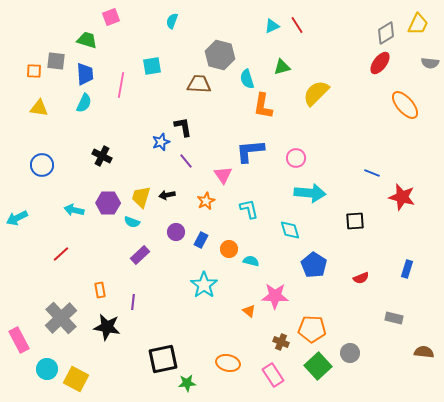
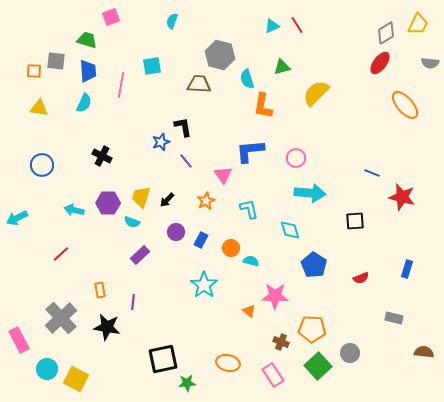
blue trapezoid at (85, 74): moved 3 px right, 3 px up
black arrow at (167, 195): moved 5 px down; rotated 35 degrees counterclockwise
orange circle at (229, 249): moved 2 px right, 1 px up
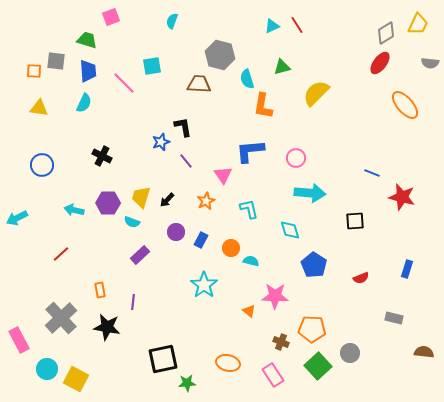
pink line at (121, 85): moved 3 px right, 2 px up; rotated 55 degrees counterclockwise
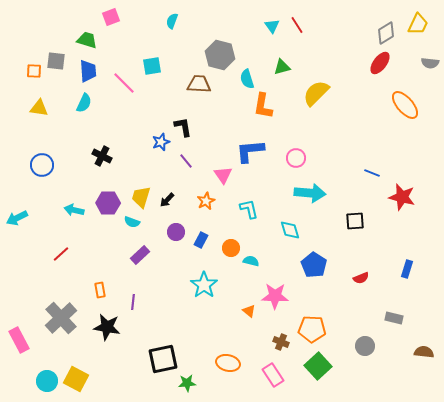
cyan triangle at (272, 26): rotated 42 degrees counterclockwise
gray circle at (350, 353): moved 15 px right, 7 px up
cyan circle at (47, 369): moved 12 px down
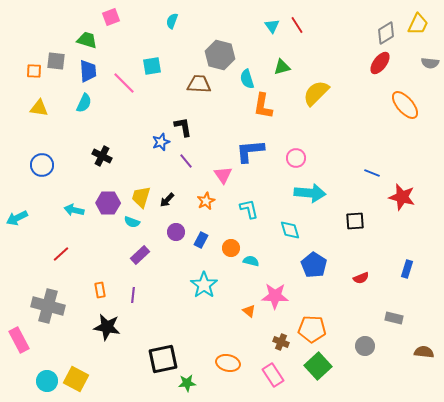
purple line at (133, 302): moved 7 px up
gray cross at (61, 318): moved 13 px left, 12 px up; rotated 32 degrees counterclockwise
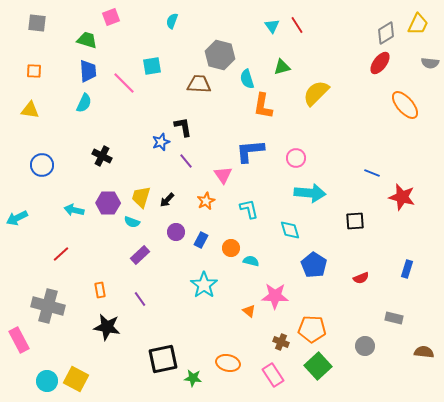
gray square at (56, 61): moved 19 px left, 38 px up
yellow triangle at (39, 108): moved 9 px left, 2 px down
purple line at (133, 295): moved 7 px right, 4 px down; rotated 42 degrees counterclockwise
green star at (187, 383): moved 6 px right, 5 px up; rotated 12 degrees clockwise
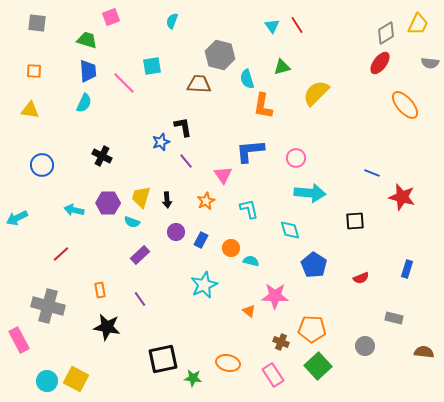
black arrow at (167, 200): rotated 49 degrees counterclockwise
cyan star at (204, 285): rotated 12 degrees clockwise
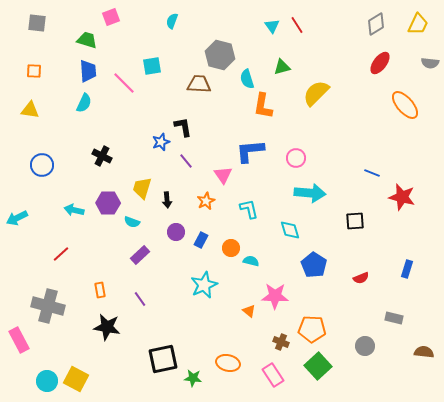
gray diamond at (386, 33): moved 10 px left, 9 px up
yellow trapezoid at (141, 197): moved 1 px right, 9 px up
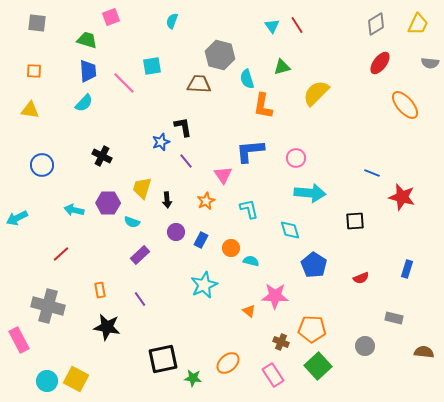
cyan semicircle at (84, 103): rotated 18 degrees clockwise
orange ellipse at (228, 363): rotated 55 degrees counterclockwise
